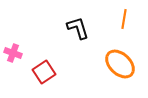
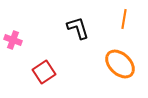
pink cross: moved 13 px up
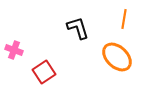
pink cross: moved 1 px right, 10 px down
orange ellipse: moved 3 px left, 7 px up
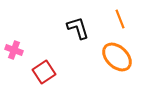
orange line: moved 4 px left; rotated 30 degrees counterclockwise
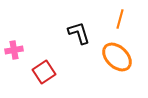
orange line: rotated 36 degrees clockwise
black L-shape: moved 1 px right, 5 px down
pink cross: rotated 30 degrees counterclockwise
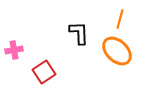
black L-shape: rotated 15 degrees clockwise
orange ellipse: moved 6 px up
